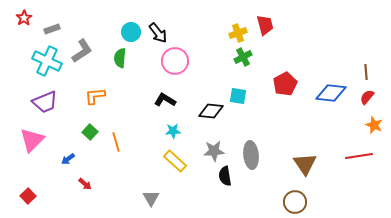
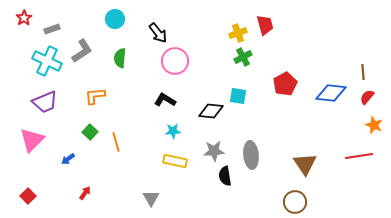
cyan circle: moved 16 px left, 13 px up
brown line: moved 3 px left
yellow rectangle: rotated 30 degrees counterclockwise
red arrow: moved 9 px down; rotated 96 degrees counterclockwise
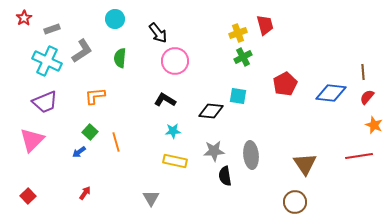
blue arrow: moved 11 px right, 7 px up
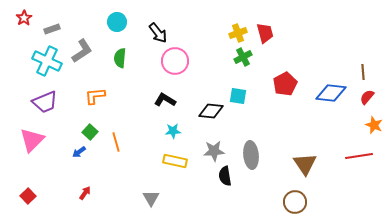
cyan circle: moved 2 px right, 3 px down
red trapezoid: moved 8 px down
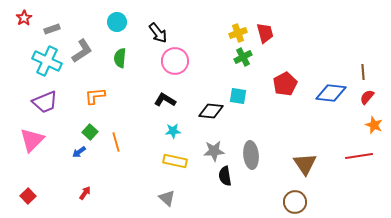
gray triangle: moved 16 px right; rotated 18 degrees counterclockwise
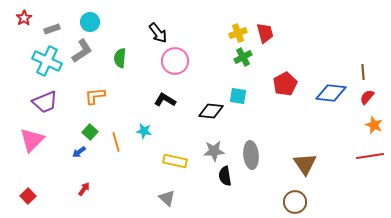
cyan circle: moved 27 px left
cyan star: moved 29 px left; rotated 14 degrees clockwise
red line: moved 11 px right
red arrow: moved 1 px left, 4 px up
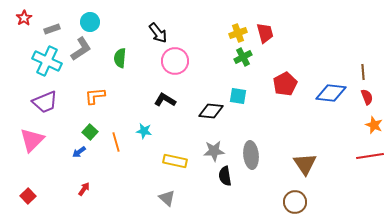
gray L-shape: moved 1 px left, 2 px up
red semicircle: rotated 119 degrees clockwise
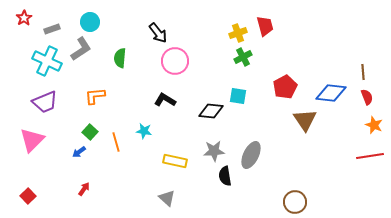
red trapezoid: moved 7 px up
red pentagon: moved 3 px down
gray ellipse: rotated 32 degrees clockwise
brown triangle: moved 44 px up
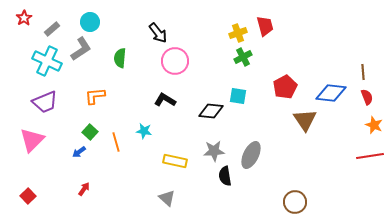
gray rectangle: rotated 21 degrees counterclockwise
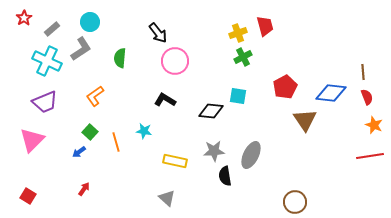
orange L-shape: rotated 30 degrees counterclockwise
red square: rotated 14 degrees counterclockwise
